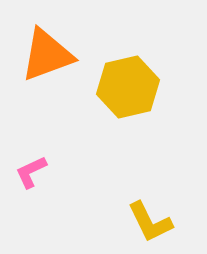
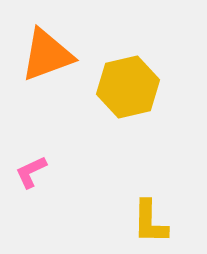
yellow L-shape: rotated 27 degrees clockwise
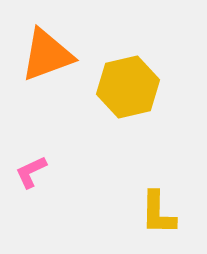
yellow L-shape: moved 8 px right, 9 px up
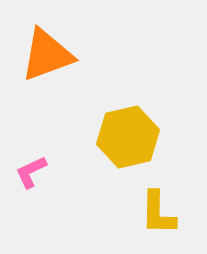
yellow hexagon: moved 50 px down
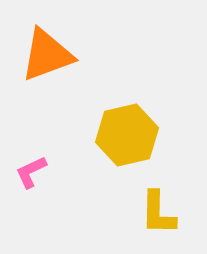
yellow hexagon: moved 1 px left, 2 px up
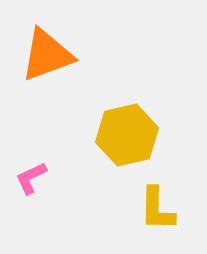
pink L-shape: moved 6 px down
yellow L-shape: moved 1 px left, 4 px up
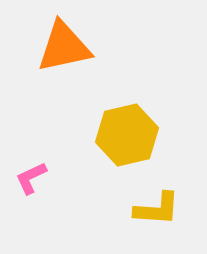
orange triangle: moved 17 px right, 8 px up; rotated 8 degrees clockwise
yellow L-shape: rotated 87 degrees counterclockwise
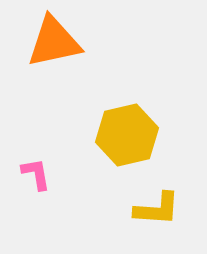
orange triangle: moved 10 px left, 5 px up
pink L-shape: moved 5 px right, 4 px up; rotated 105 degrees clockwise
